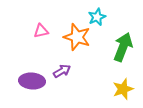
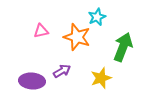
yellow star: moved 22 px left, 11 px up
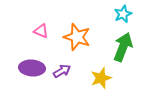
cyan star: moved 26 px right, 3 px up
pink triangle: rotated 35 degrees clockwise
purple ellipse: moved 13 px up
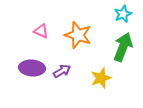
orange star: moved 1 px right, 2 px up
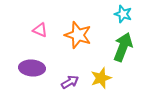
cyan star: rotated 30 degrees counterclockwise
pink triangle: moved 1 px left, 1 px up
purple arrow: moved 8 px right, 11 px down
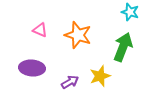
cyan star: moved 7 px right, 2 px up
yellow star: moved 1 px left, 2 px up
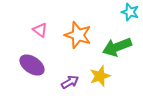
pink triangle: rotated 14 degrees clockwise
green arrow: moved 6 px left; rotated 132 degrees counterclockwise
purple ellipse: moved 3 px up; rotated 30 degrees clockwise
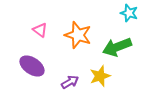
cyan star: moved 1 px left, 1 px down
purple ellipse: moved 1 px down
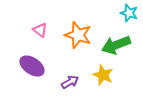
green arrow: moved 1 px left, 2 px up
yellow star: moved 3 px right, 1 px up; rotated 30 degrees counterclockwise
